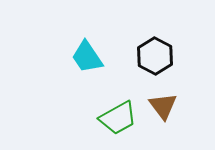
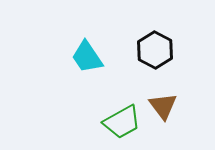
black hexagon: moved 6 px up
green trapezoid: moved 4 px right, 4 px down
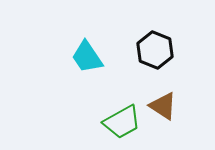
black hexagon: rotated 6 degrees counterclockwise
brown triangle: rotated 20 degrees counterclockwise
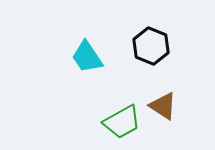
black hexagon: moved 4 px left, 4 px up
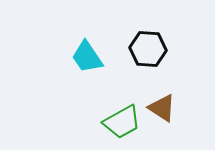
black hexagon: moved 3 px left, 3 px down; rotated 18 degrees counterclockwise
brown triangle: moved 1 px left, 2 px down
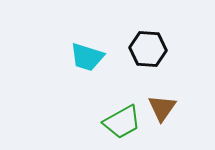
cyan trapezoid: rotated 39 degrees counterclockwise
brown triangle: rotated 32 degrees clockwise
